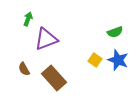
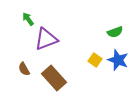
green arrow: rotated 56 degrees counterclockwise
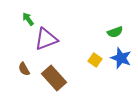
blue star: moved 3 px right, 2 px up
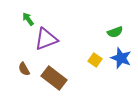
brown rectangle: rotated 10 degrees counterclockwise
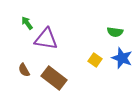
green arrow: moved 1 px left, 4 px down
green semicircle: rotated 28 degrees clockwise
purple triangle: rotated 30 degrees clockwise
blue star: moved 1 px right
brown semicircle: moved 1 px down
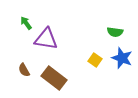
green arrow: moved 1 px left
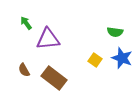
purple triangle: moved 2 px right; rotated 15 degrees counterclockwise
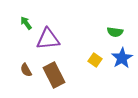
blue star: rotated 20 degrees clockwise
brown semicircle: moved 2 px right
brown rectangle: moved 3 px up; rotated 25 degrees clockwise
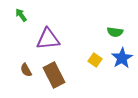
green arrow: moved 5 px left, 8 px up
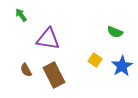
green semicircle: rotated 14 degrees clockwise
purple triangle: rotated 15 degrees clockwise
blue star: moved 8 px down
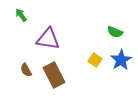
blue star: moved 1 px left, 6 px up
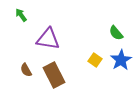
green semicircle: moved 1 px right, 1 px down; rotated 28 degrees clockwise
